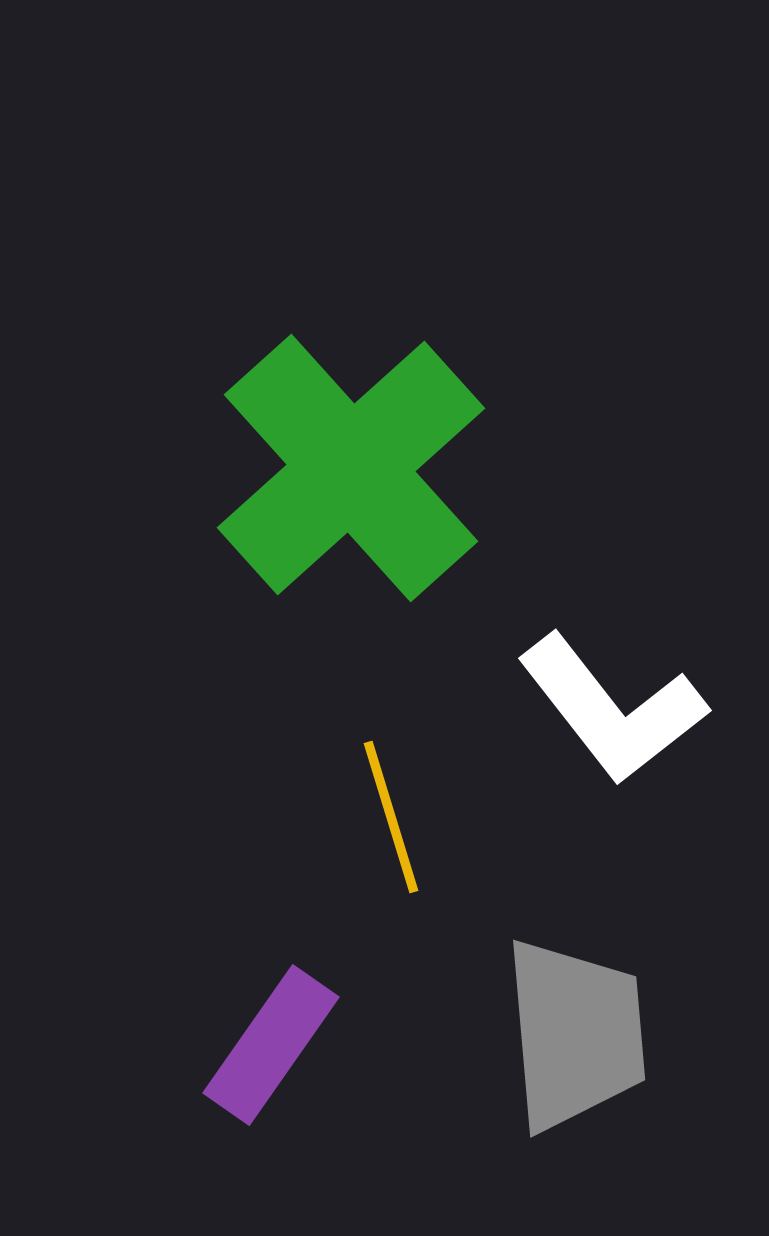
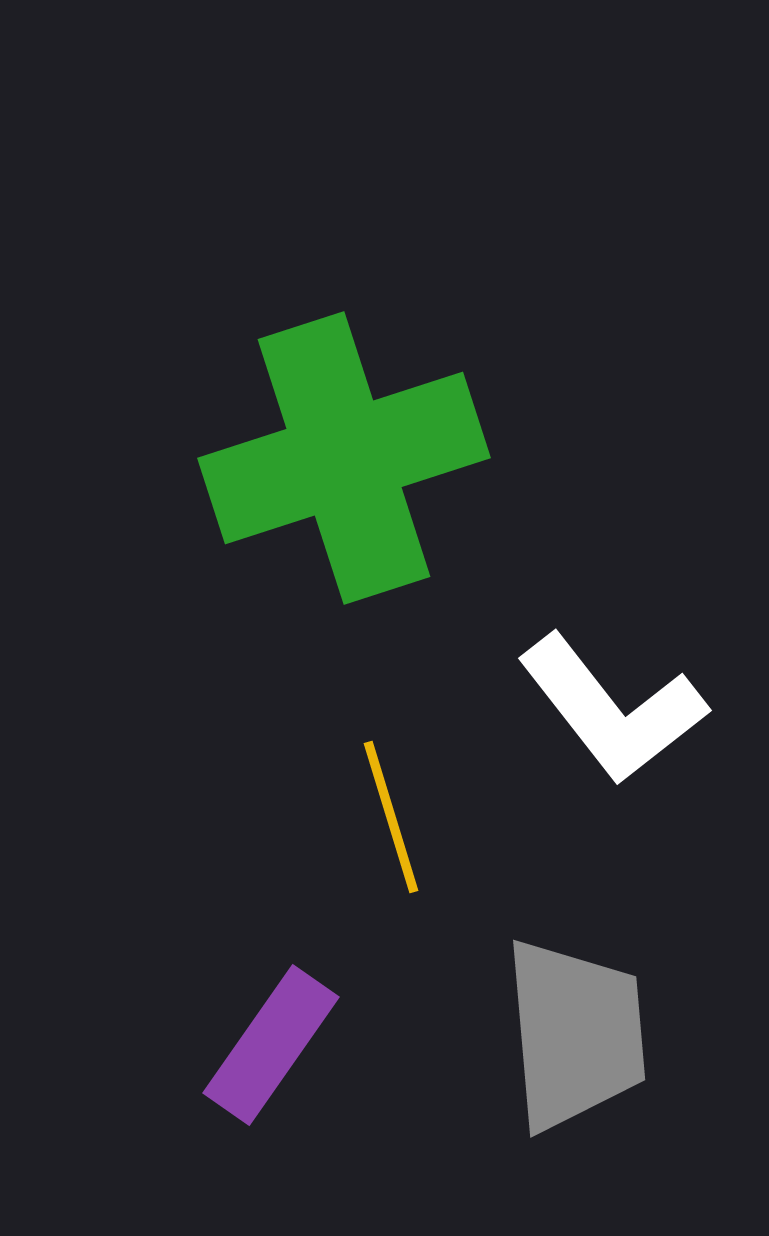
green cross: moved 7 px left, 10 px up; rotated 24 degrees clockwise
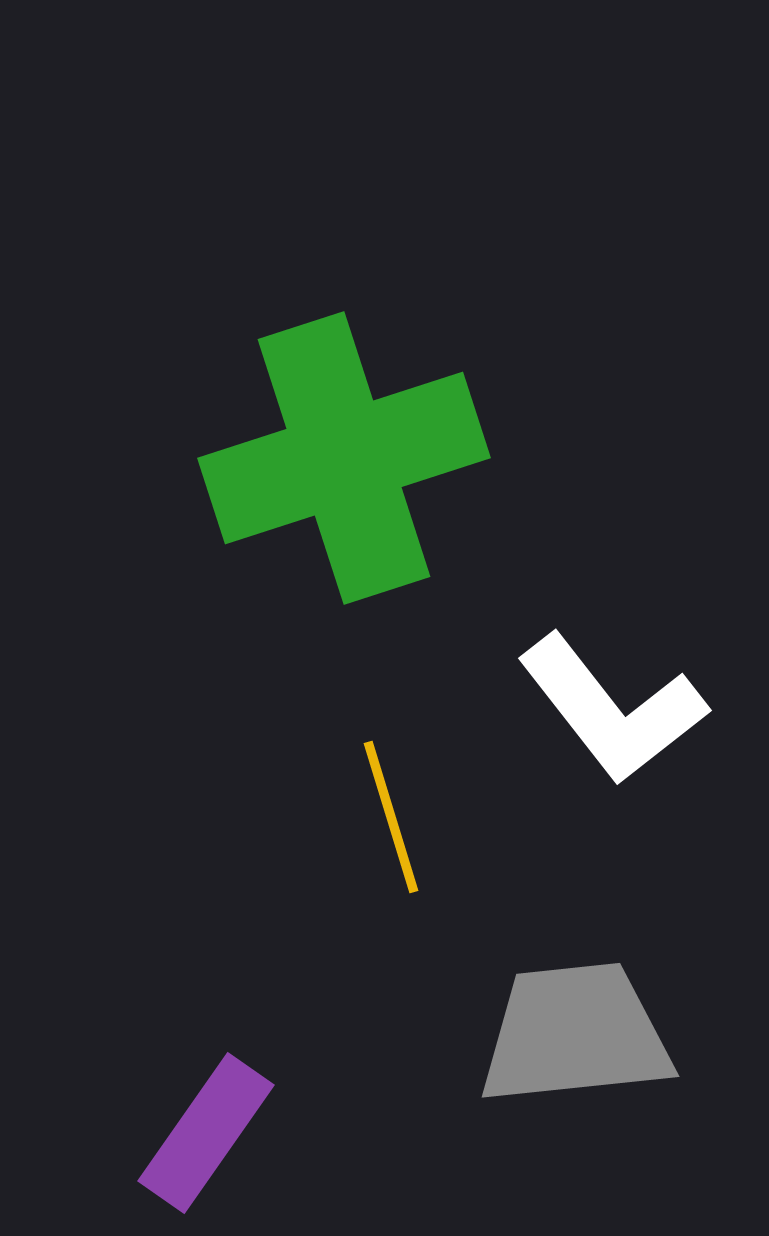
gray trapezoid: rotated 91 degrees counterclockwise
purple rectangle: moved 65 px left, 88 px down
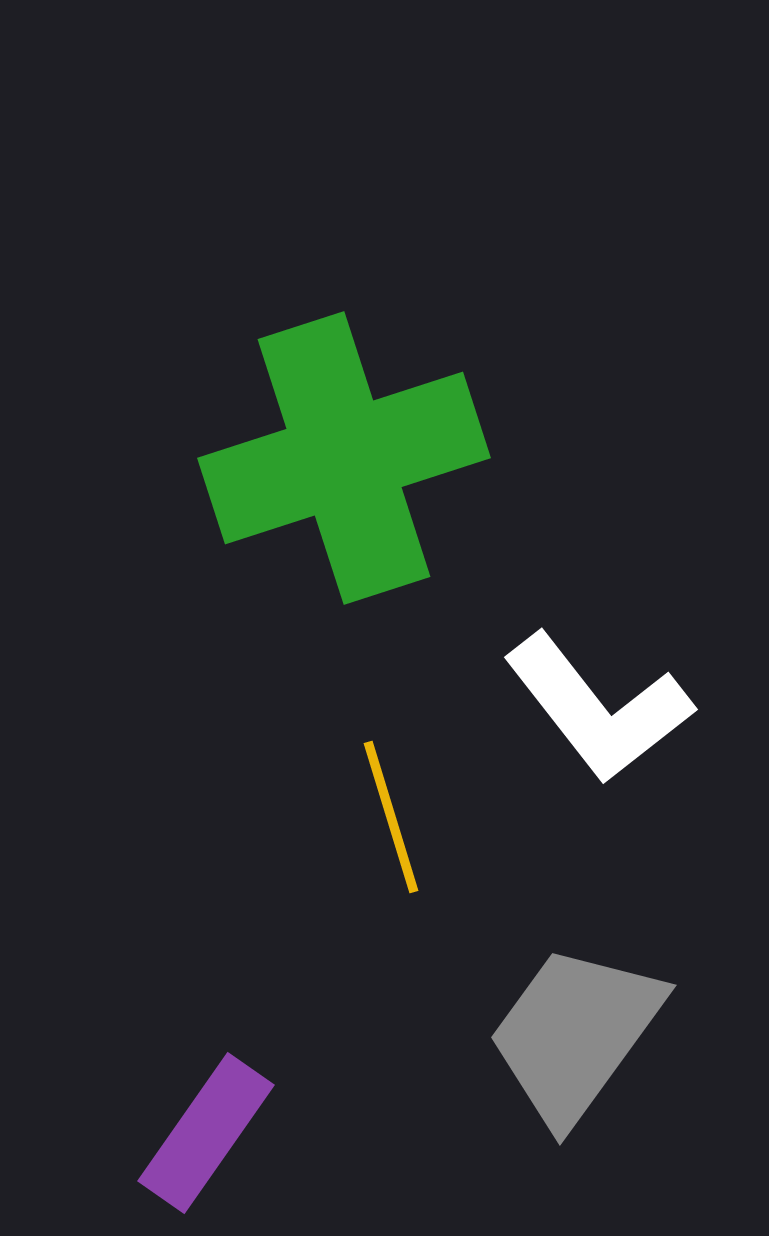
white L-shape: moved 14 px left, 1 px up
gray trapezoid: rotated 48 degrees counterclockwise
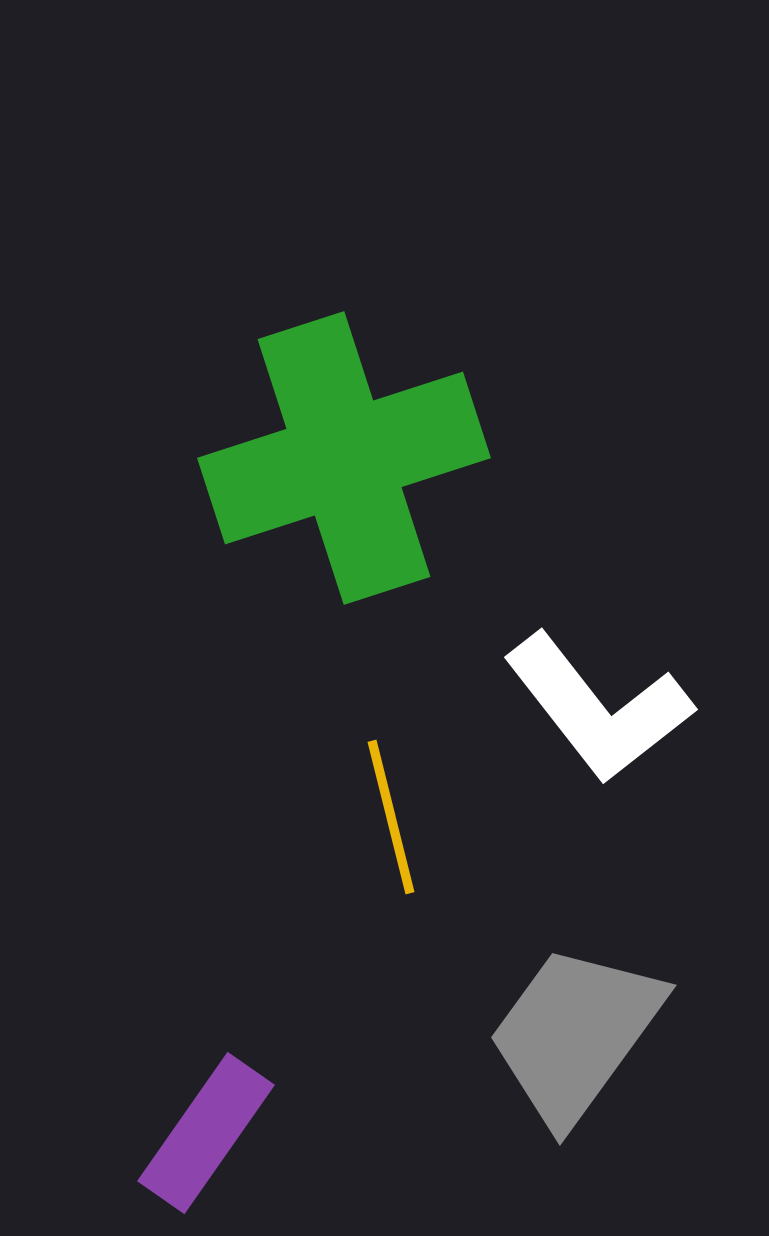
yellow line: rotated 3 degrees clockwise
